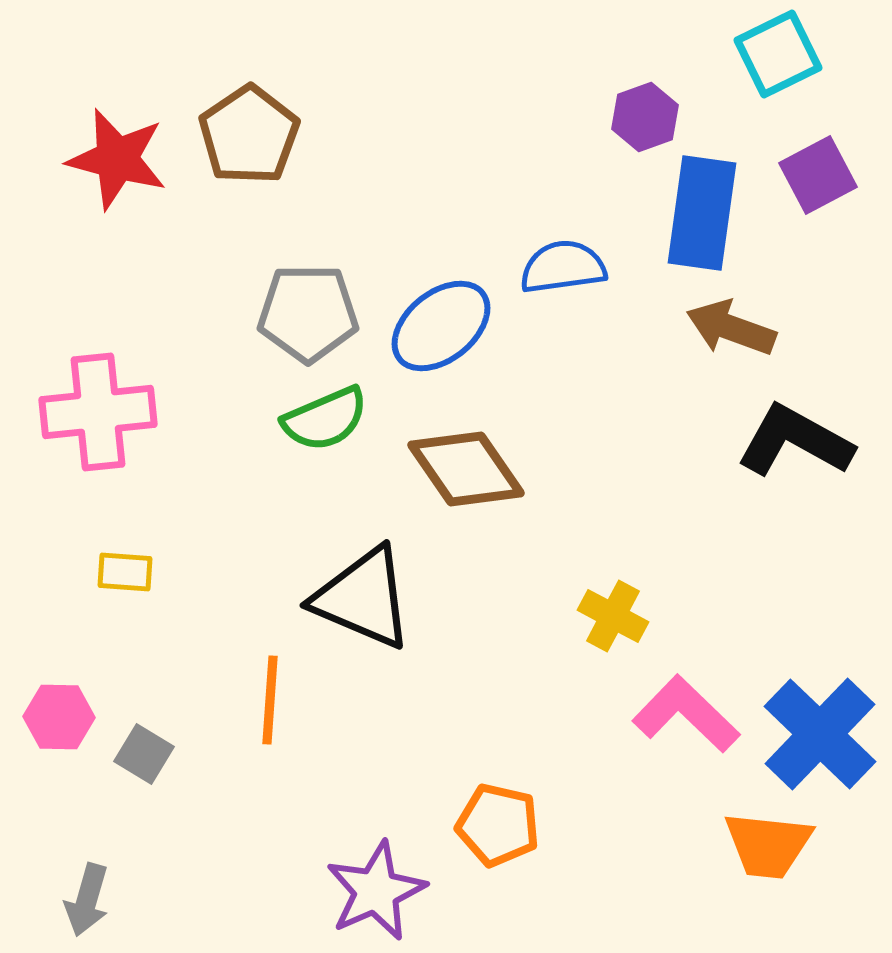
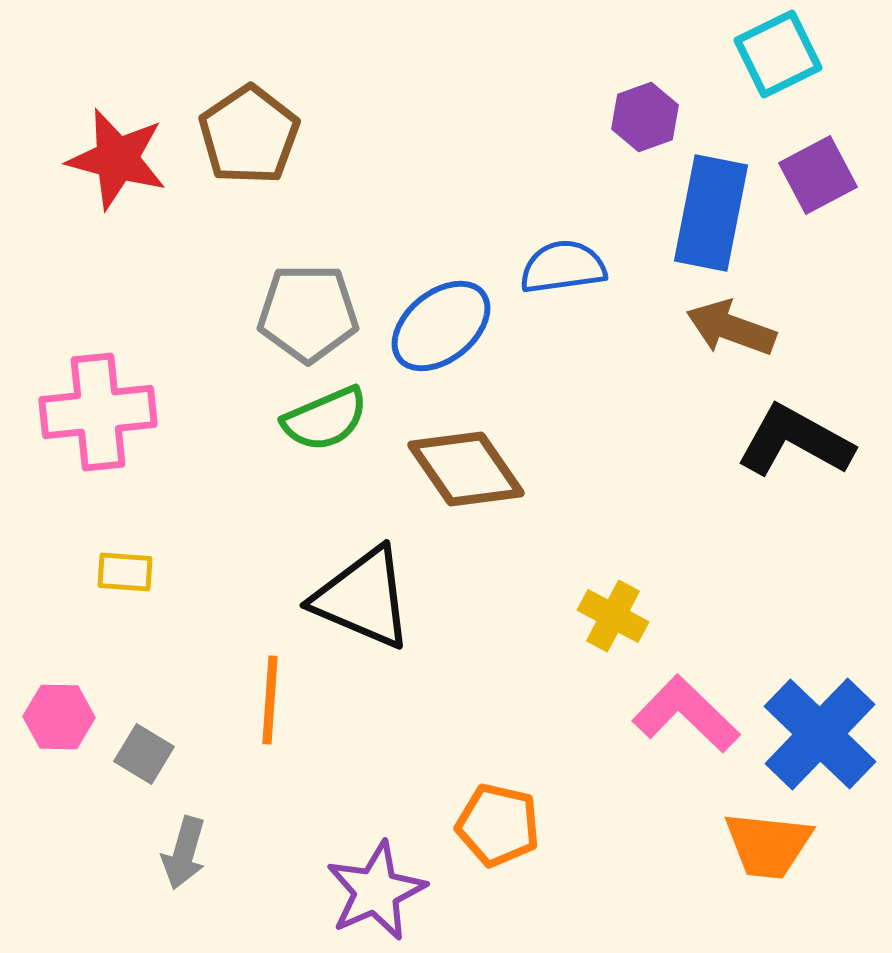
blue rectangle: moved 9 px right; rotated 3 degrees clockwise
gray arrow: moved 97 px right, 47 px up
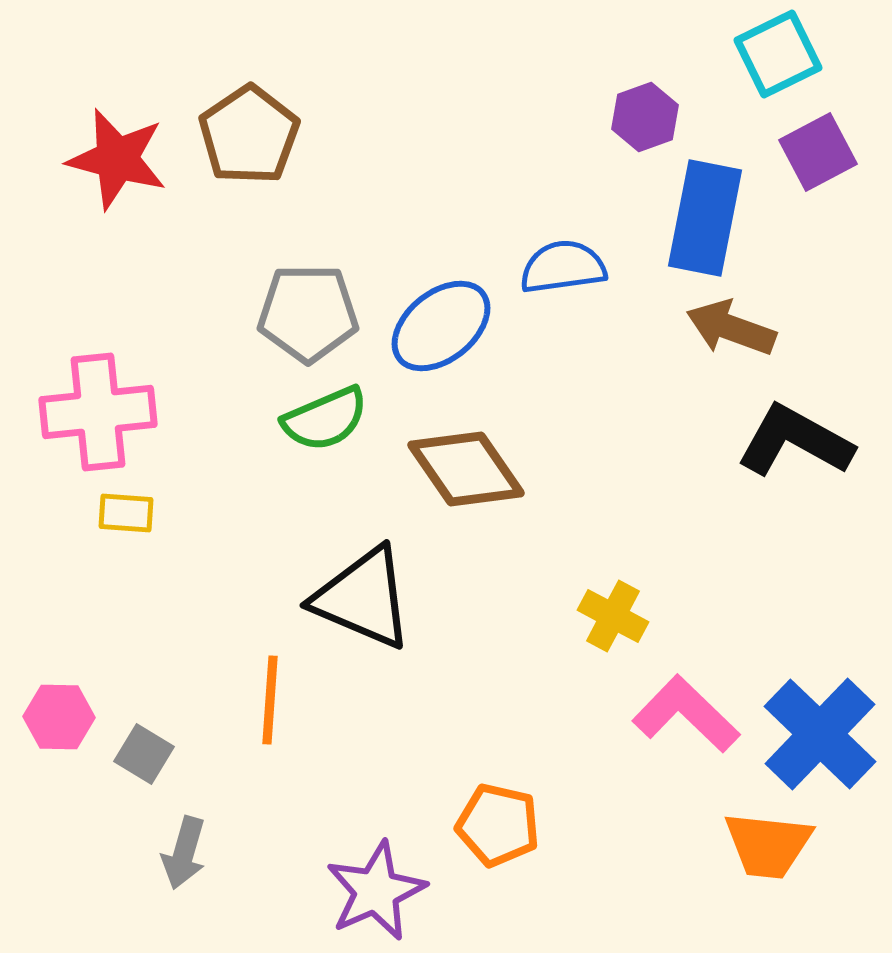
purple square: moved 23 px up
blue rectangle: moved 6 px left, 5 px down
yellow rectangle: moved 1 px right, 59 px up
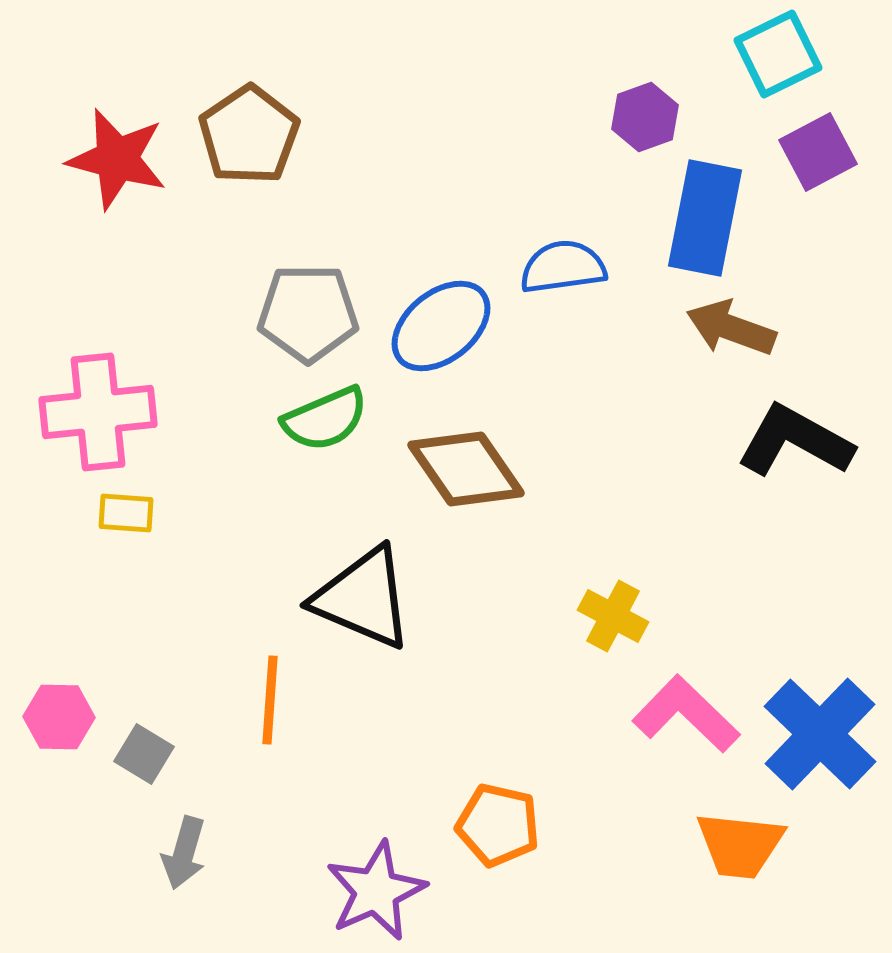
orange trapezoid: moved 28 px left
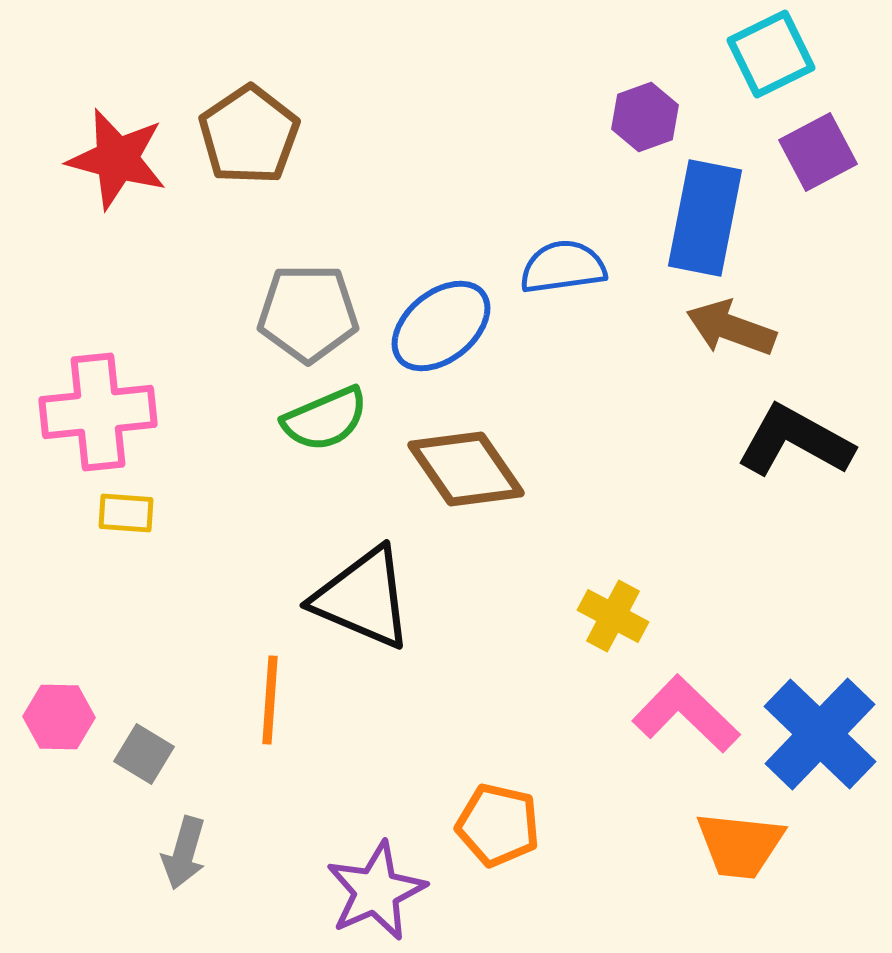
cyan square: moved 7 px left
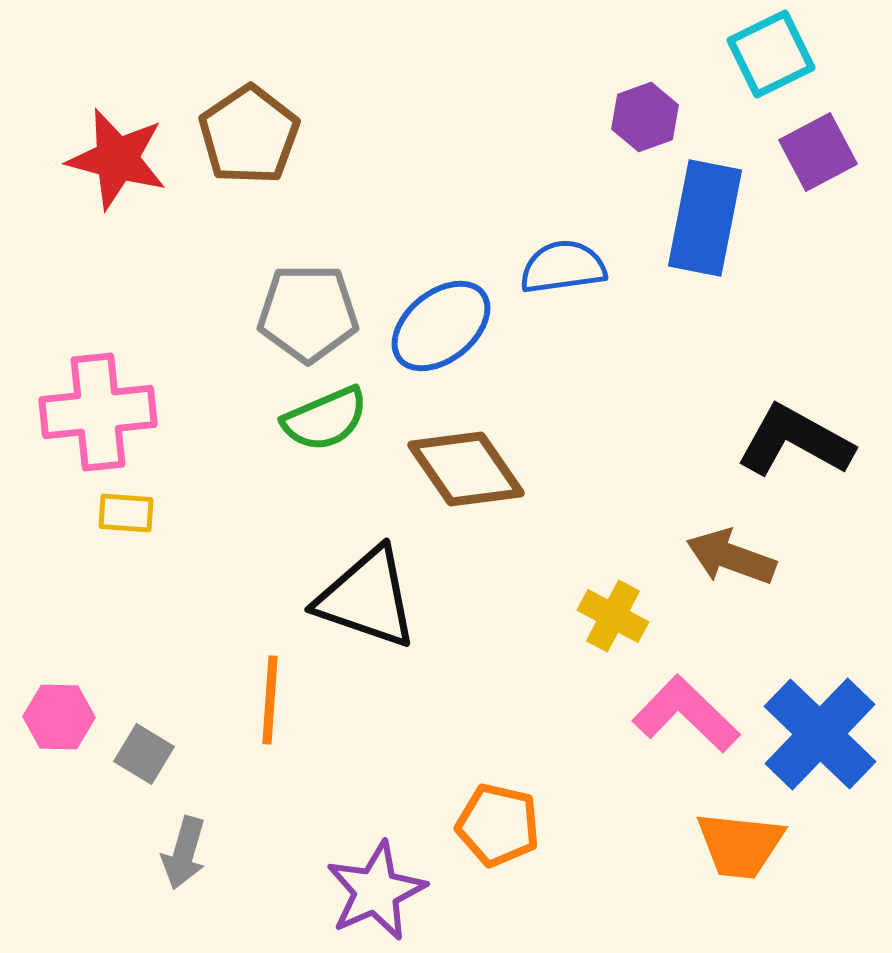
brown arrow: moved 229 px down
black triangle: moved 4 px right; rotated 4 degrees counterclockwise
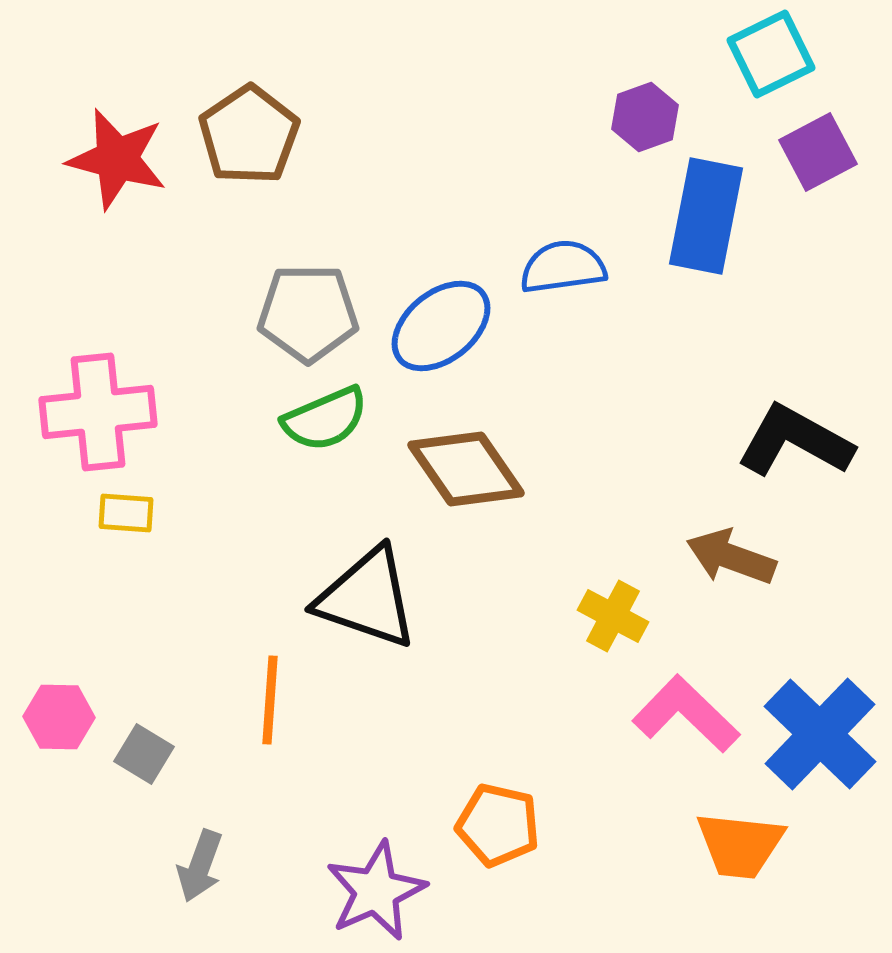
blue rectangle: moved 1 px right, 2 px up
gray arrow: moved 16 px right, 13 px down; rotated 4 degrees clockwise
